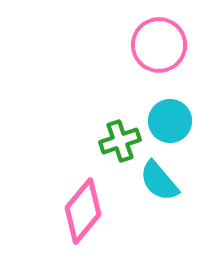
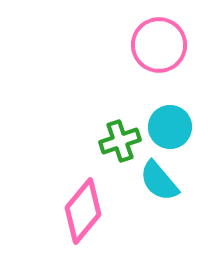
cyan circle: moved 6 px down
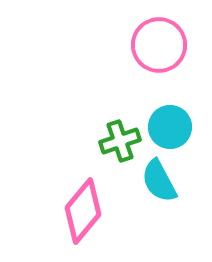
cyan semicircle: rotated 12 degrees clockwise
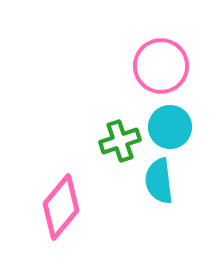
pink circle: moved 2 px right, 21 px down
cyan semicircle: rotated 21 degrees clockwise
pink diamond: moved 22 px left, 4 px up
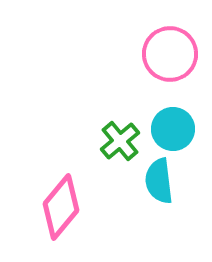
pink circle: moved 9 px right, 12 px up
cyan circle: moved 3 px right, 2 px down
green cross: rotated 21 degrees counterclockwise
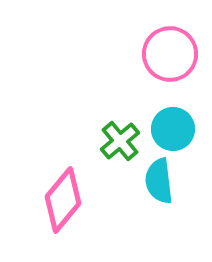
pink diamond: moved 2 px right, 7 px up
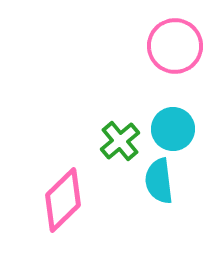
pink circle: moved 5 px right, 8 px up
pink diamond: rotated 6 degrees clockwise
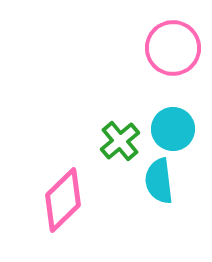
pink circle: moved 2 px left, 2 px down
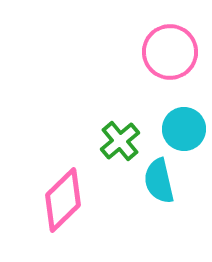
pink circle: moved 3 px left, 4 px down
cyan circle: moved 11 px right
cyan semicircle: rotated 6 degrees counterclockwise
